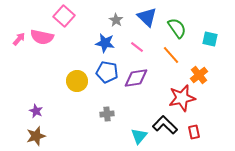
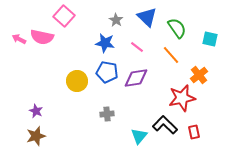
pink arrow: rotated 104 degrees counterclockwise
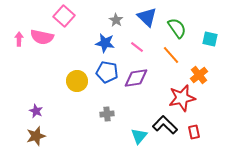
pink arrow: rotated 64 degrees clockwise
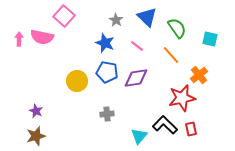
blue star: rotated 12 degrees clockwise
pink line: moved 1 px up
red rectangle: moved 3 px left, 3 px up
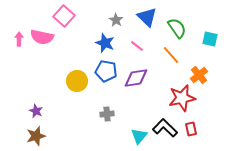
blue pentagon: moved 1 px left, 1 px up
black L-shape: moved 3 px down
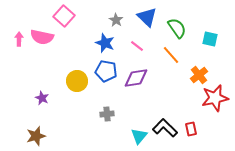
red star: moved 33 px right
purple star: moved 6 px right, 13 px up
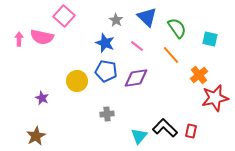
red rectangle: moved 2 px down; rotated 24 degrees clockwise
brown star: rotated 12 degrees counterclockwise
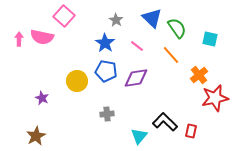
blue triangle: moved 5 px right, 1 px down
blue star: rotated 12 degrees clockwise
black L-shape: moved 6 px up
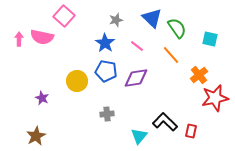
gray star: rotated 24 degrees clockwise
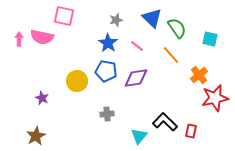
pink square: rotated 30 degrees counterclockwise
blue star: moved 3 px right
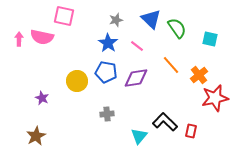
blue triangle: moved 1 px left, 1 px down
orange line: moved 10 px down
blue pentagon: moved 1 px down
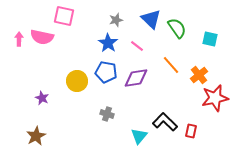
gray cross: rotated 24 degrees clockwise
